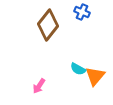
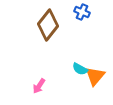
cyan semicircle: moved 2 px right
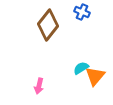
cyan semicircle: moved 1 px right, 1 px up; rotated 119 degrees clockwise
pink arrow: rotated 21 degrees counterclockwise
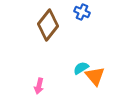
orange triangle: rotated 20 degrees counterclockwise
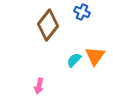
cyan semicircle: moved 7 px left, 8 px up; rotated 14 degrees counterclockwise
orange triangle: moved 20 px up; rotated 15 degrees clockwise
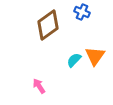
brown diamond: rotated 16 degrees clockwise
pink arrow: rotated 133 degrees clockwise
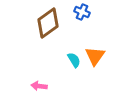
brown diamond: moved 2 px up
cyan semicircle: rotated 105 degrees clockwise
pink arrow: rotated 49 degrees counterclockwise
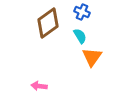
orange triangle: moved 3 px left, 1 px down
cyan semicircle: moved 6 px right, 24 px up
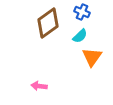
cyan semicircle: rotated 77 degrees clockwise
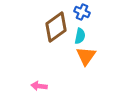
brown diamond: moved 8 px right, 4 px down
cyan semicircle: rotated 35 degrees counterclockwise
orange triangle: moved 6 px left, 1 px up
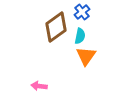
blue cross: rotated 28 degrees clockwise
